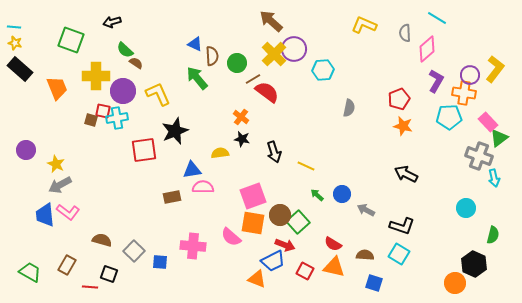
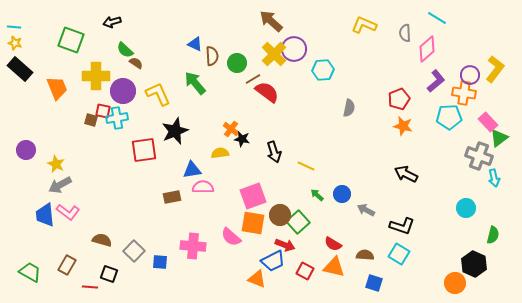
green arrow at (197, 78): moved 2 px left, 5 px down
purple L-shape at (436, 81): rotated 20 degrees clockwise
orange cross at (241, 117): moved 10 px left, 12 px down
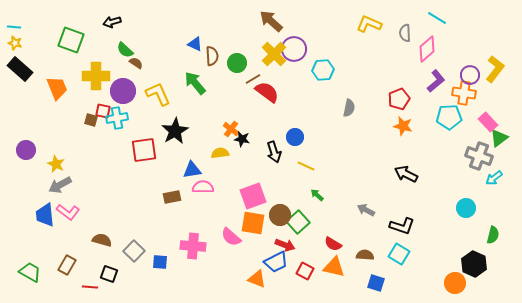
yellow L-shape at (364, 25): moved 5 px right, 1 px up
black star at (175, 131): rotated 8 degrees counterclockwise
cyan arrow at (494, 178): rotated 66 degrees clockwise
blue circle at (342, 194): moved 47 px left, 57 px up
blue trapezoid at (273, 261): moved 3 px right, 1 px down
blue square at (374, 283): moved 2 px right
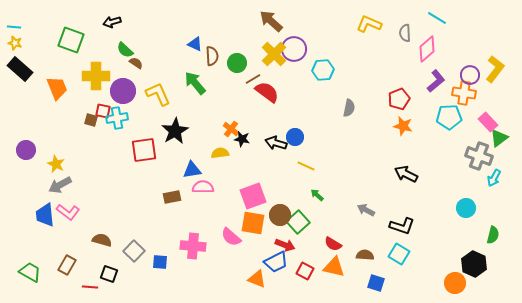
black arrow at (274, 152): moved 2 px right, 9 px up; rotated 125 degrees clockwise
cyan arrow at (494, 178): rotated 24 degrees counterclockwise
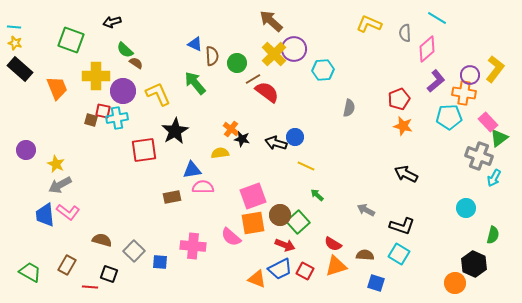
orange square at (253, 223): rotated 20 degrees counterclockwise
blue trapezoid at (276, 262): moved 4 px right, 7 px down
orange triangle at (334, 267): moved 2 px right, 1 px up; rotated 30 degrees counterclockwise
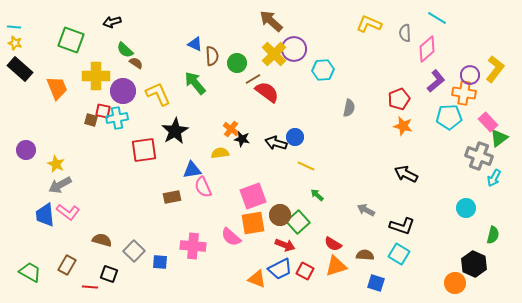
pink semicircle at (203, 187): rotated 115 degrees counterclockwise
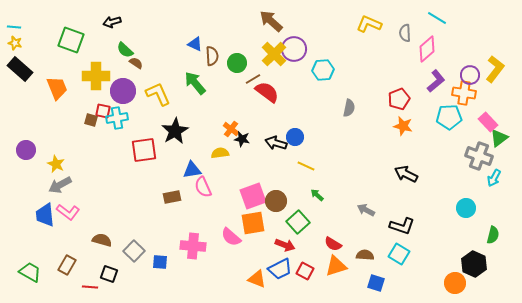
brown circle at (280, 215): moved 4 px left, 14 px up
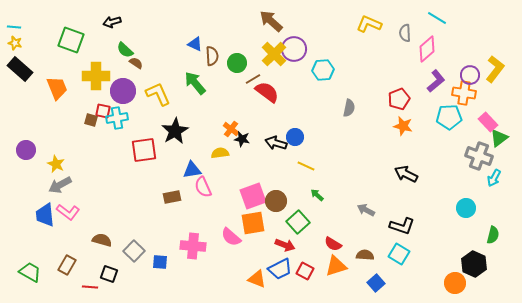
blue square at (376, 283): rotated 30 degrees clockwise
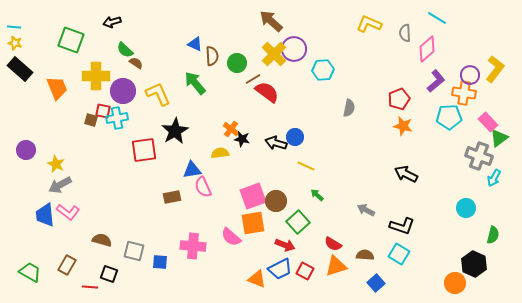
gray square at (134, 251): rotated 30 degrees counterclockwise
